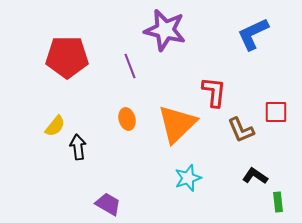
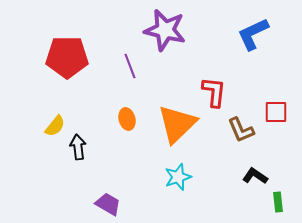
cyan star: moved 10 px left, 1 px up
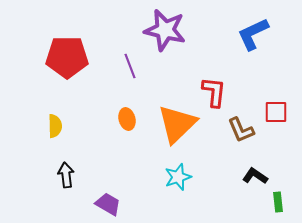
yellow semicircle: rotated 40 degrees counterclockwise
black arrow: moved 12 px left, 28 px down
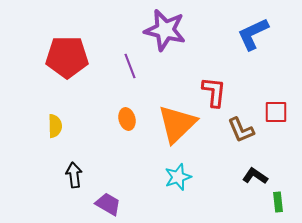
black arrow: moved 8 px right
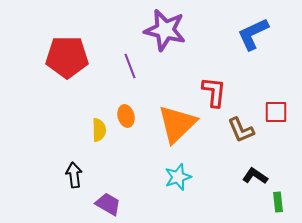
orange ellipse: moved 1 px left, 3 px up
yellow semicircle: moved 44 px right, 4 px down
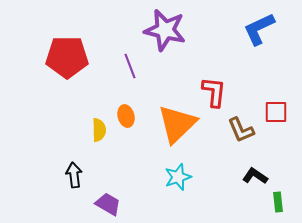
blue L-shape: moved 6 px right, 5 px up
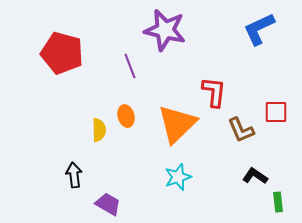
red pentagon: moved 5 px left, 4 px up; rotated 15 degrees clockwise
